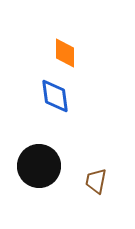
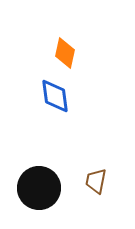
orange diamond: rotated 12 degrees clockwise
black circle: moved 22 px down
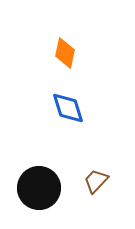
blue diamond: moved 13 px right, 12 px down; rotated 9 degrees counterclockwise
brown trapezoid: rotated 32 degrees clockwise
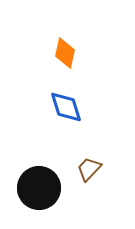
blue diamond: moved 2 px left, 1 px up
brown trapezoid: moved 7 px left, 12 px up
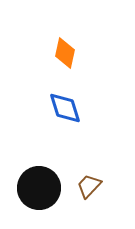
blue diamond: moved 1 px left, 1 px down
brown trapezoid: moved 17 px down
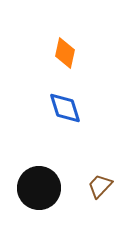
brown trapezoid: moved 11 px right
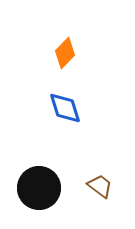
orange diamond: rotated 32 degrees clockwise
brown trapezoid: rotated 84 degrees clockwise
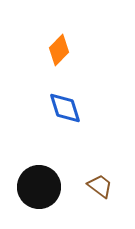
orange diamond: moved 6 px left, 3 px up
black circle: moved 1 px up
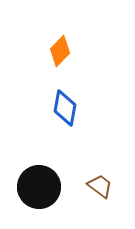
orange diamond: moved 1 px right, 1 px down
blue diamond: rotated 27 degrees clockwise
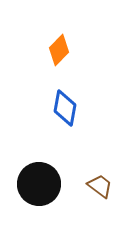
orange diamond: moved 1 px left, 1 px up
black circle: moved 3 px up
